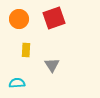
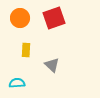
orange circle: moved 1 px right, 1 px up
gray triangle: rotated 14 degrees counterclockwise
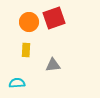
orange circle: moved 9 px right, 4 px down
gray triangle: moved 1 px right; rotated 49 degrees counterclockwise
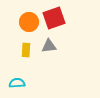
gray triangle: moved 4 px left, 19 px up
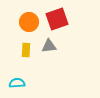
red square: moved 3 px right, 1 px down
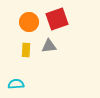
cyan semicircle: moved 1 px left, 1 px down
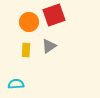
red square: moved 3 px left, 4 px up
gray triangle: rotated 28 degrees counterclockwise
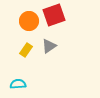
orange circle: moved 1 px up
yellow rectangle: rotated 32 degrees clockwise
cyan semicircle: moved 2 px right
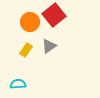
red square: rotated 20 degrees counterclockwise
orange circle: moved 1 px right, 1 px down
